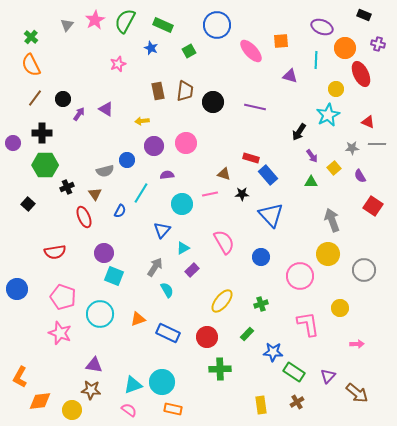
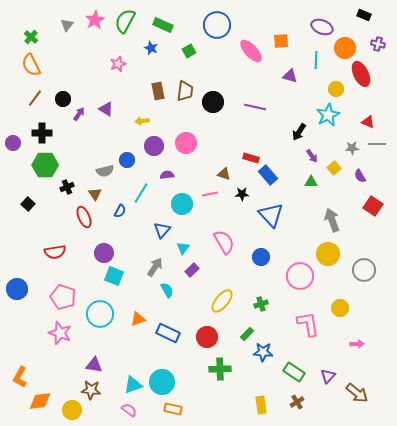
cyan triangle at (183, 248): rotated 24 degrees counterclockwise
blue star at (273, 352): moved 10 px left
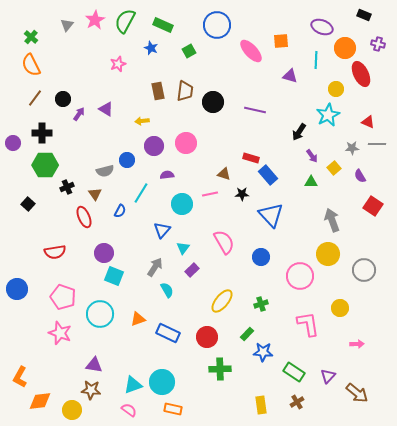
purple line at (255, 107): moved 3 px down
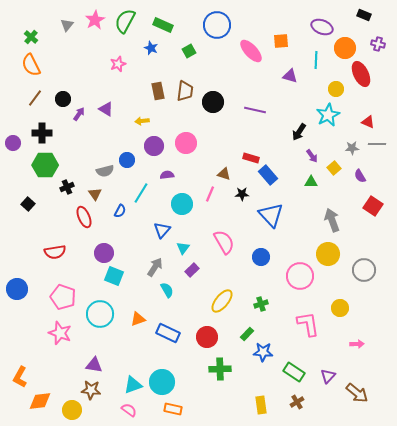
pink line at (210, 194): rotated 56 degrees counterclockwise
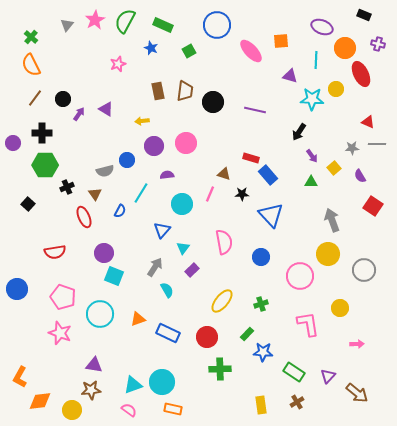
cyan star at (328, 115): moved 16 px left, 16 px up; rotated 30 degrees clockwise
pink semicircle at (224, 242): rotated 20 degrees clockwise
brown star at (91, 390): rotated 12 degrees counterclockwise
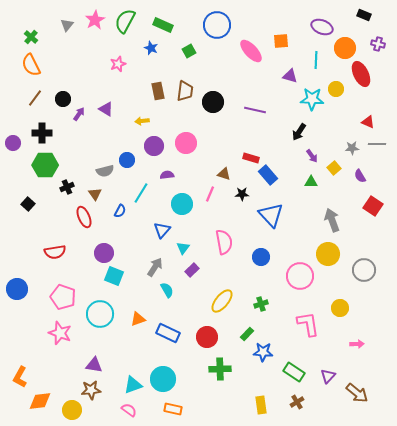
cyan circle at (162, 382): moved 1 px right, 3 px up
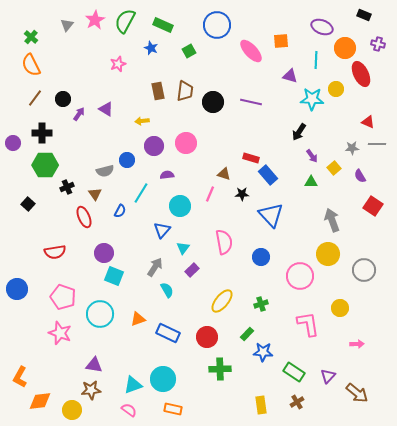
purple line at (255, 110): moved 4 px left, 8 px up
cyan circle at (182, 204): moved 2 px left, 2 px down
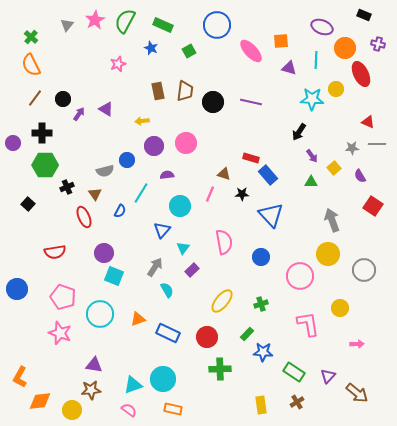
purple triangle at (290, 76): moved 1 px left, 8 px up
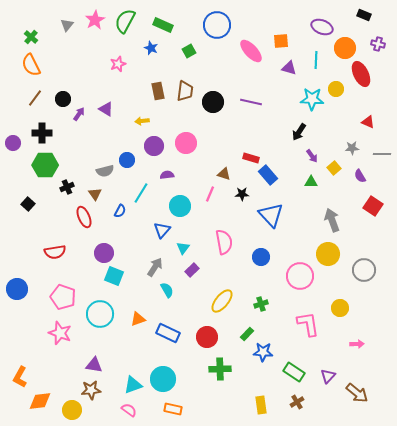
gray line at (377, 144): moved 5 px right, 10 px down
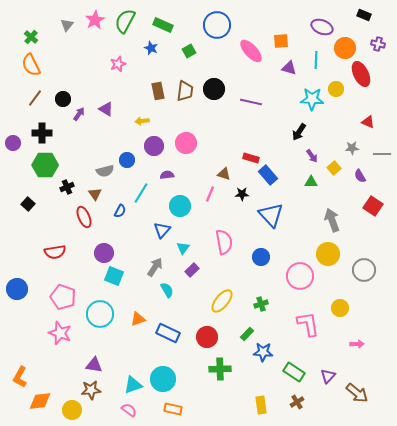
black circle at (213, 102): moved 1 px right, 13 px up
